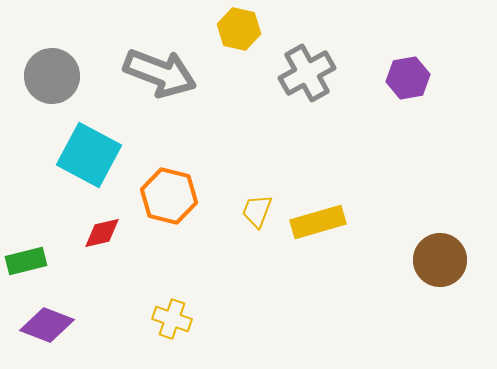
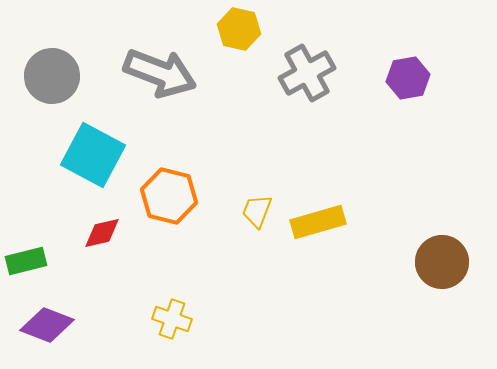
cyan square: moved 4 px right
brown circle: moved 2 px right, 2 px down
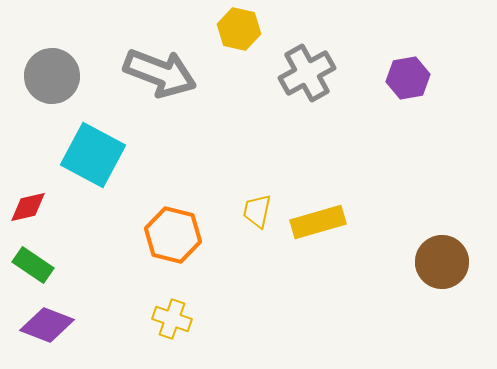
orange hexagon: moved 4 px right, 39 px down
yellow trapezoid: rotated 9 degrees counterclockwise
red diamond: moved 74 px left, 26 px up
green rectangle: moved 7 px right, 4 px down; rotated 48 degrees clockwise
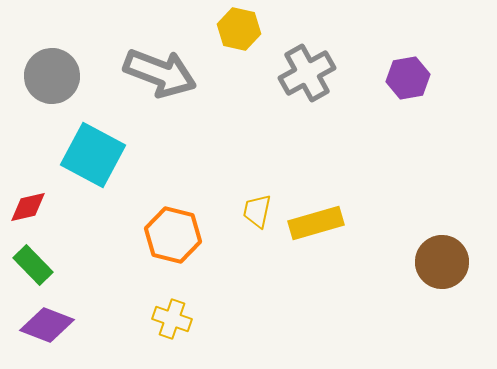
yellow rectangle: moved 2 px left, 1 px down
green rectangle: rotated 12 degrees clockwise
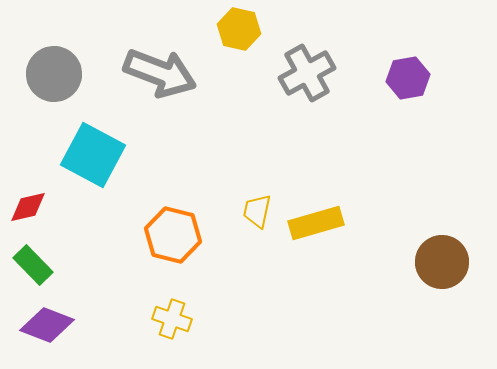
gray circle: moved 2 px right, 2 px up
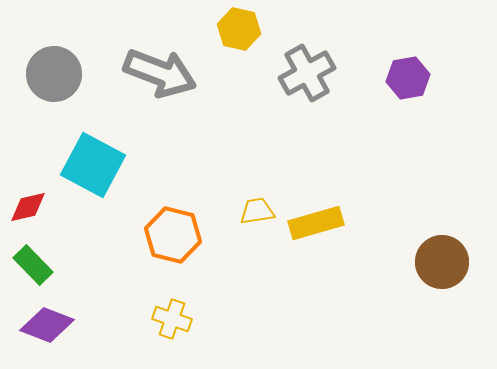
cyan square: moved 10 px down
yellow trapezoid: rotated 69 degrees clockwise
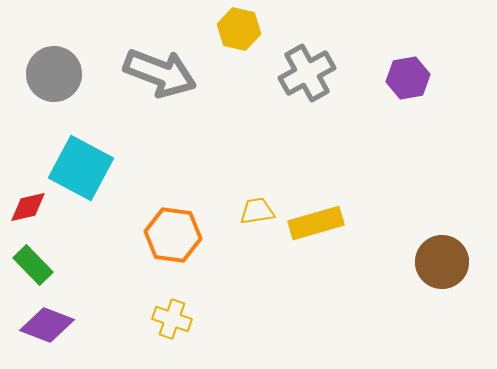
cyan square: moved 12 px left, 3 px down
orange hexagon: rotated 6 degrees counterclockwise
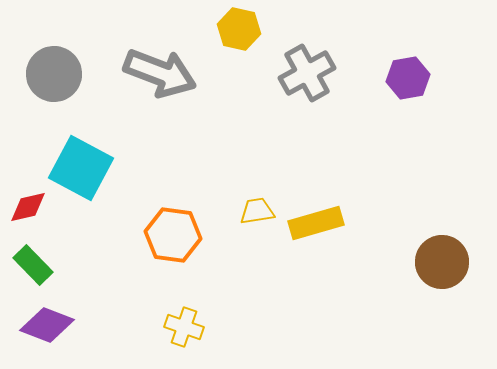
yellow cross: moved 12 px right, 8 px down
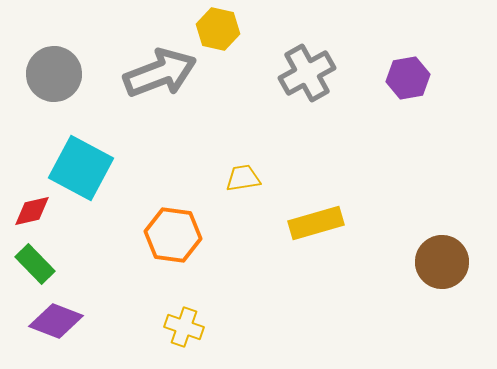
yellow hexagon: moved 21 px left
gray arrow: rotated 42 degrees counterclockwise
red diamond: moved 4 px right, 4 px down
yellow trapezoid: moved 14 px left, 33 px up
green rectangle: moved 2 px right, 1 px up
purple diamond: moved 9 px right, 4 px up
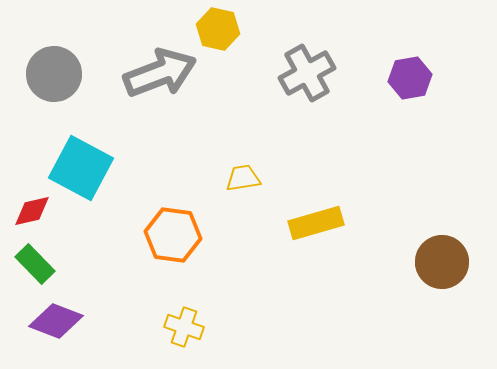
purple hexagon: moved 2 px right
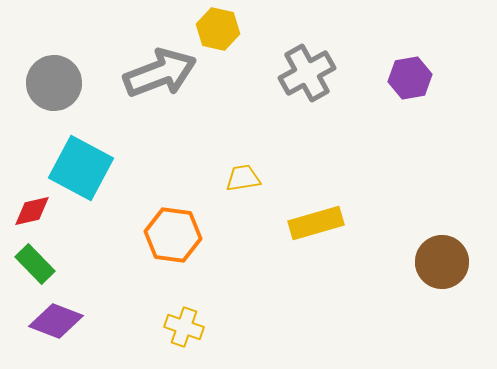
gray circle: moved 9 px down
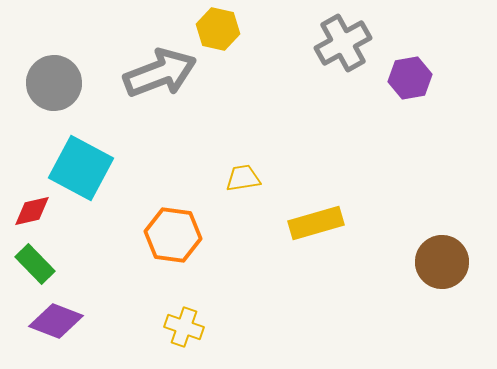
gray cross: moved 36 px right, 30 px up
